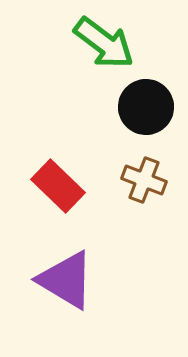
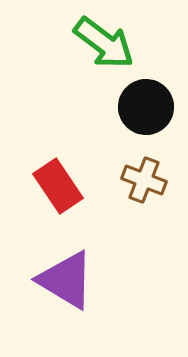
red rectangle: rotated 12 degrees clockwise
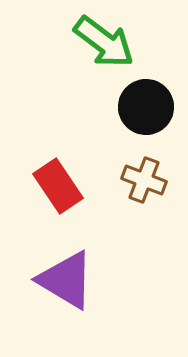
green arrow: moved 1 px up
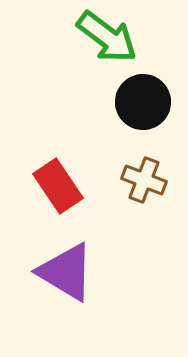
green arrow: moved 3 px right, 5 px up
black circle: moved 3 px left, 5 px up
purple triangle: moved 8 px up
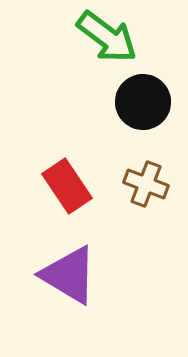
brown cross: moved 2 px right, 4 px down
red rectangle: moved 9 px right
purple triangle: moved 3 px right, 3 px down
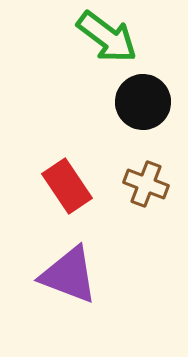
purple triangle: rotated 10 degrees counterclockwise
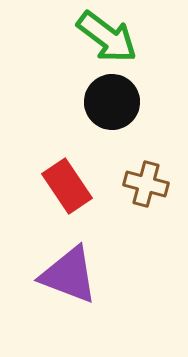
black circle: moved 31 px left
brown cross: rotated 6 degrees counterclockwise
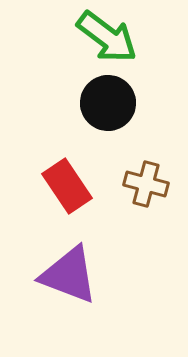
black circle: moved 4 px left, 1 px down
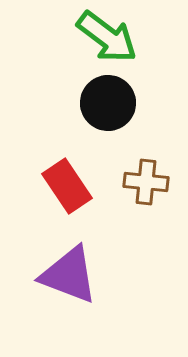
brown cross: moved 2 px up; rotated 9 degrees counterclockwise
